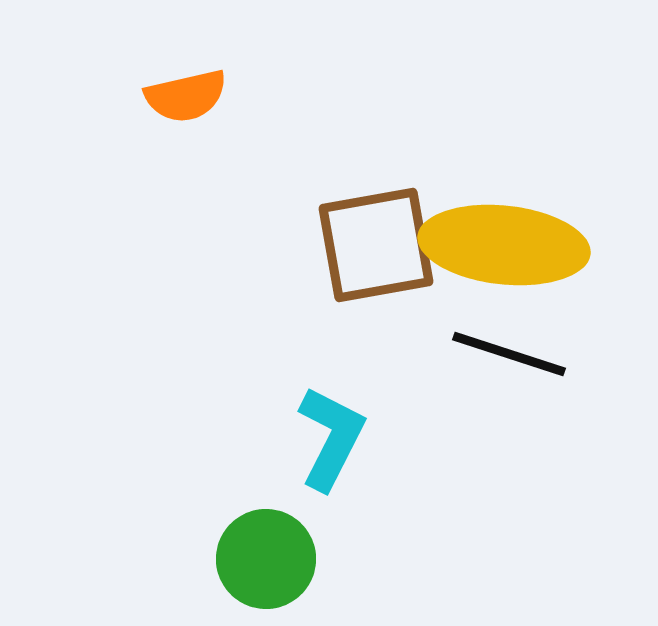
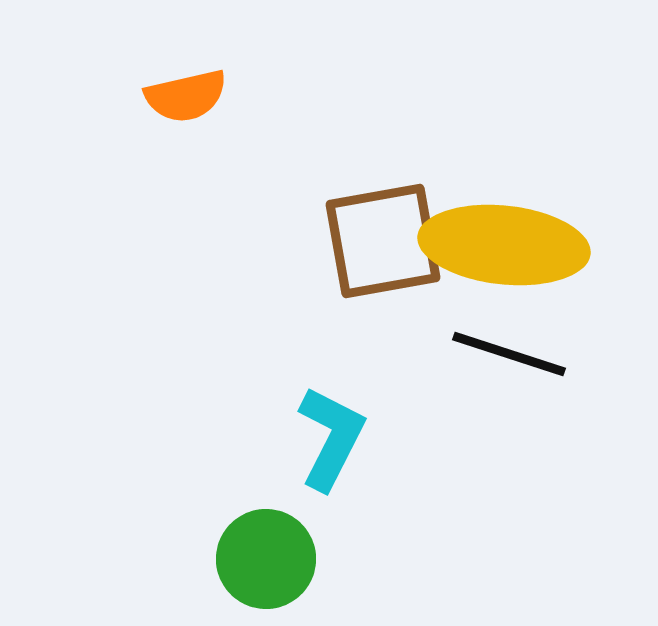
brown square: moved 7 px right, 4 px up
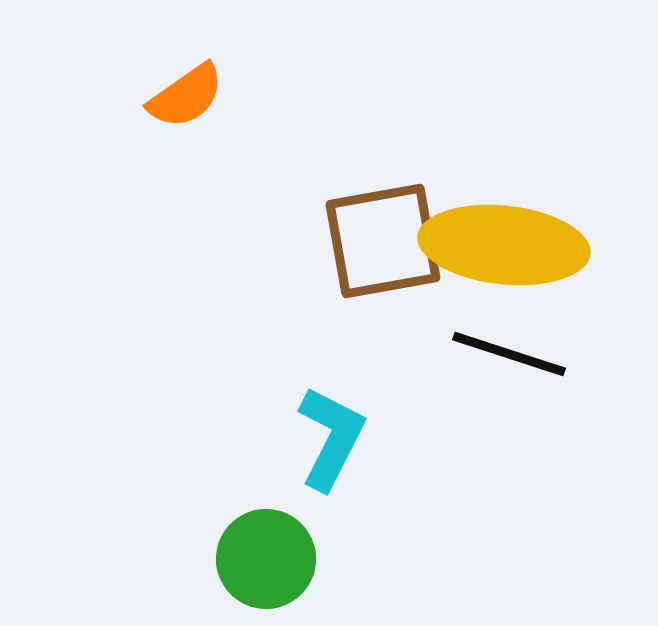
orange semicircle: rotated 22 degrees counterclockwise
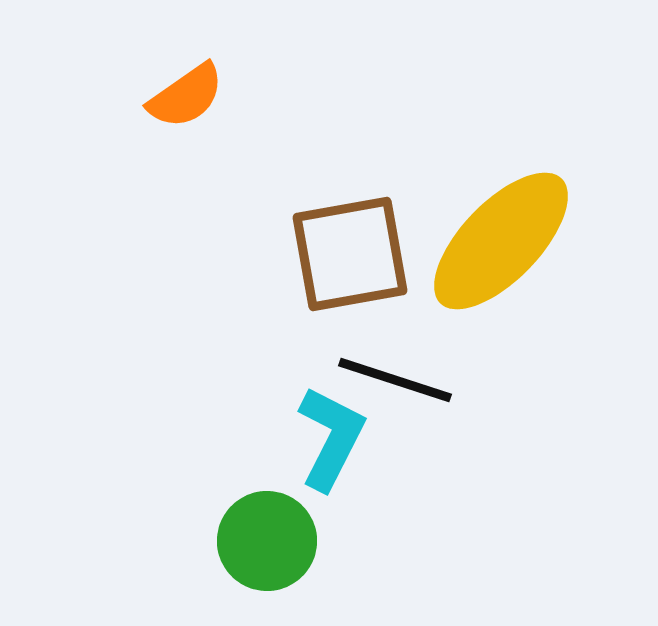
brown square: moved 33 px left, 13 px down
yellow ellipse: moved 3 px left, 4 px up; rotated 52 degrees counterclockwise
black line: moved 114 px left, 26 px down
green circle: moved 1 px right, 18 px up
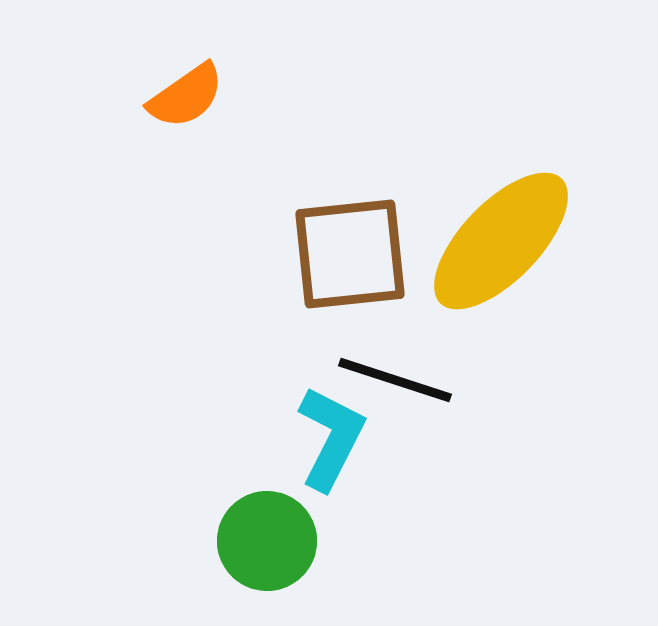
brown square: rotated 4 degrees clockwise
